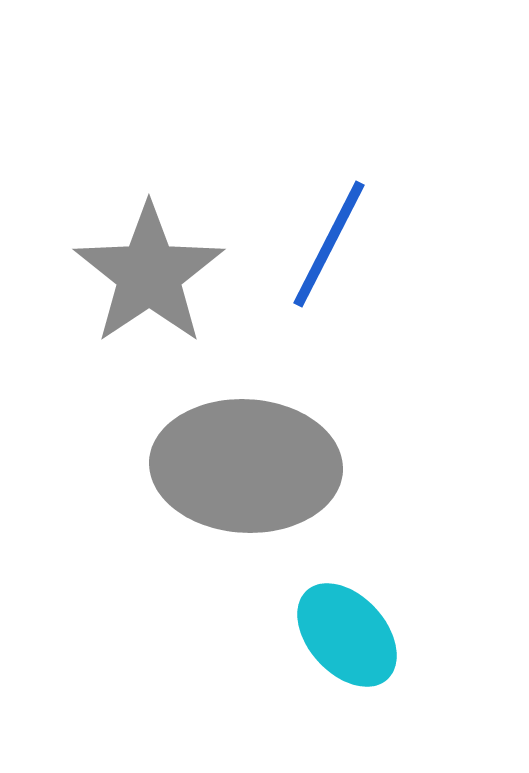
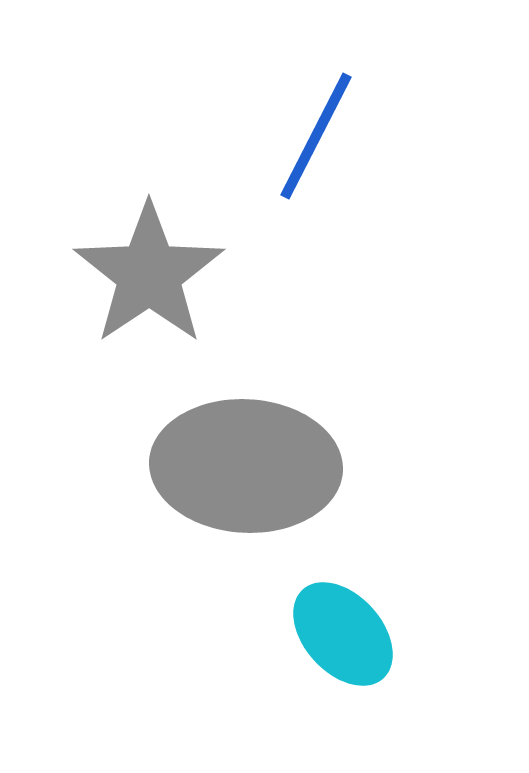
blue line: moved 13 px left, 108 px up
cyan ellipse: moved 4 px left, 1 px up
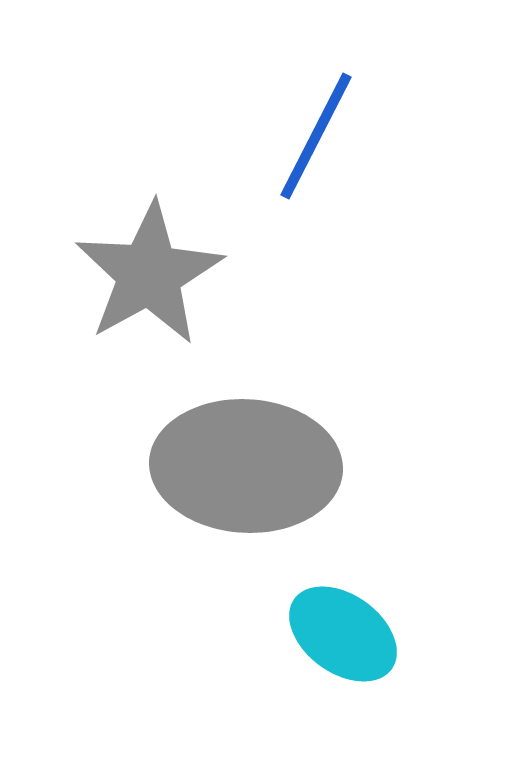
gray star: rotated 5 degrees clockwise
cyan ellipse: rotated 12 degrees counterclockwise
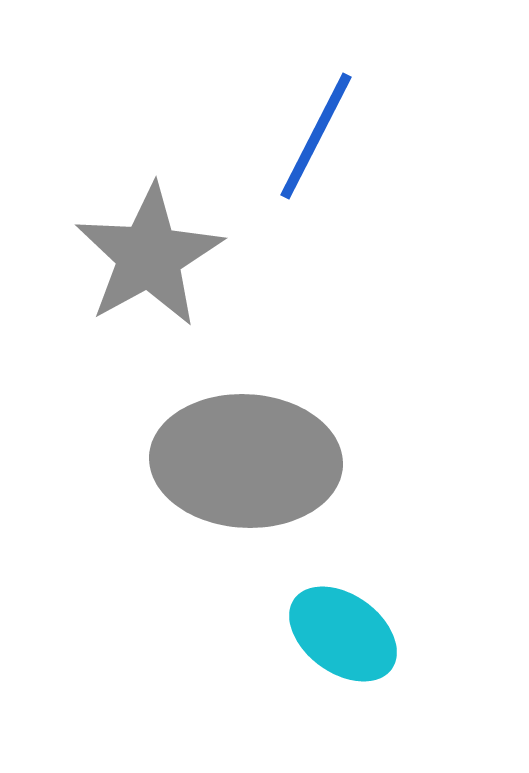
gray star: moved 18 px up
gray ellipse: moved 5 px up
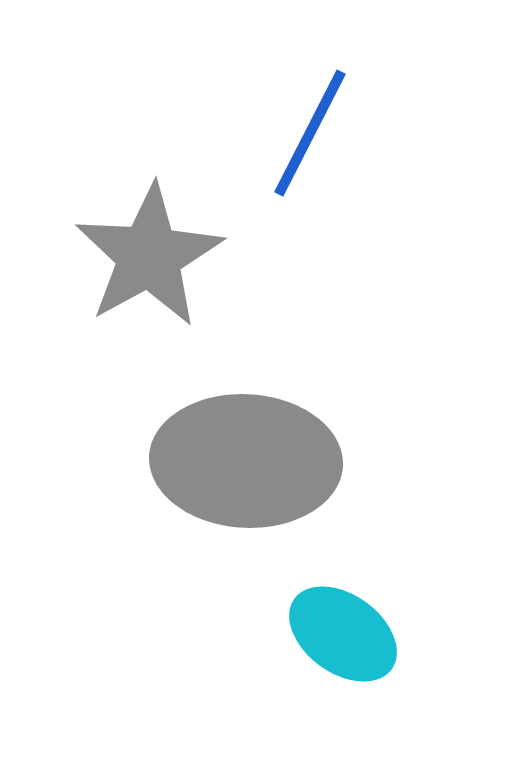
blue line: moved 6 px left, 3 px up
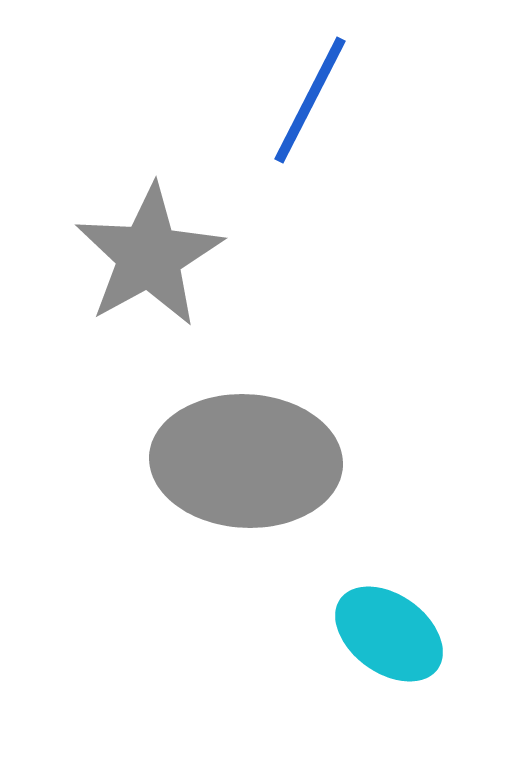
blue line: moved 33 px up
cyan ellipse: moved 46 px right
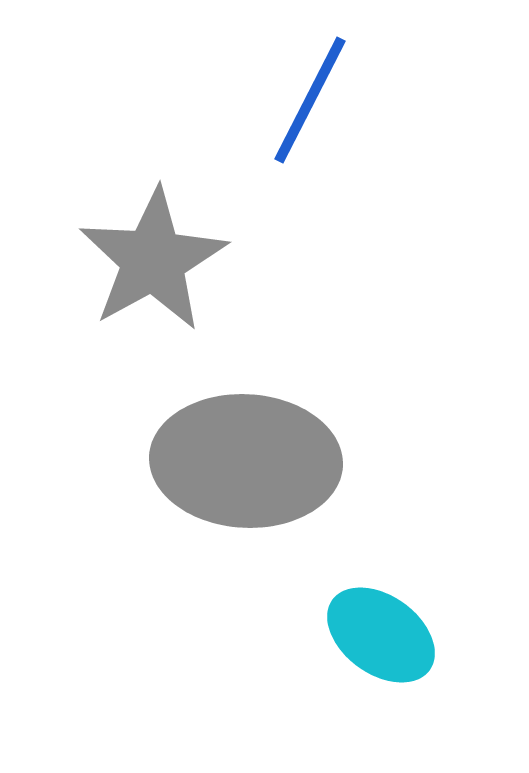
gray star: moved 4 px right, 4 px down
cyan ellipse: moved 8 px left, 1 px down
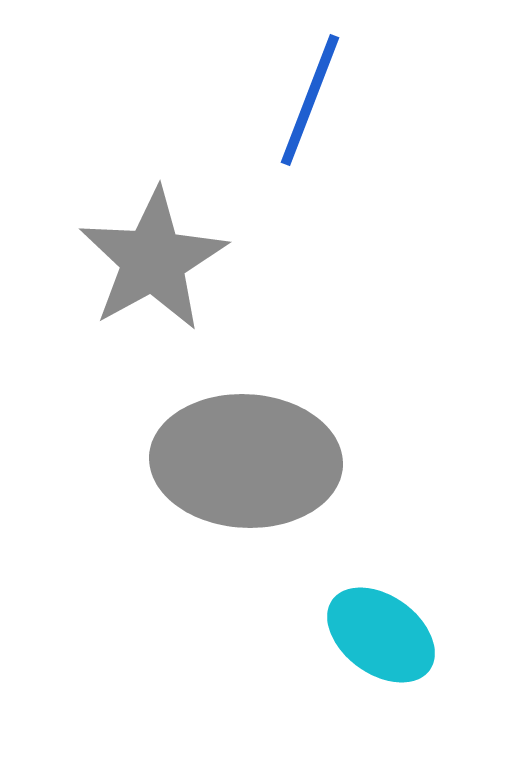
blue line: rotated 6 degrees counterclockwise
